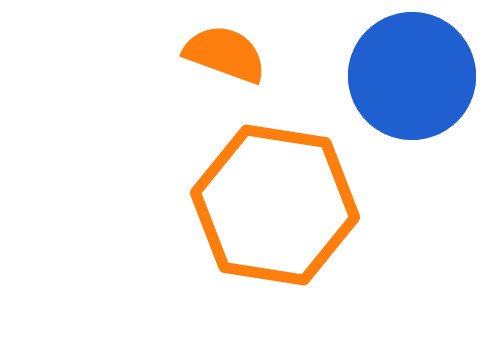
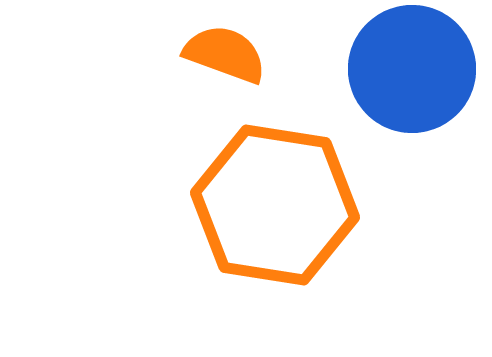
blue circle: moved 7 px up
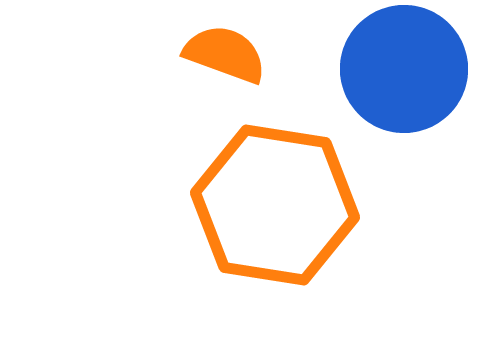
blue circle: moved 8 px left
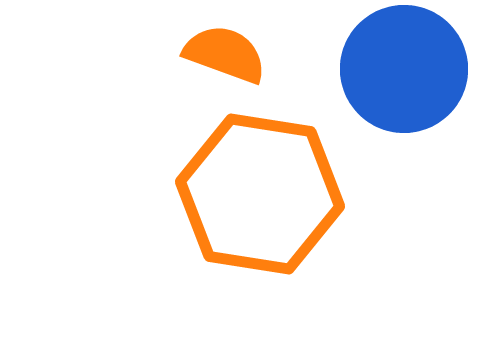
orange hexagon: moved 15 px left, 11 px up
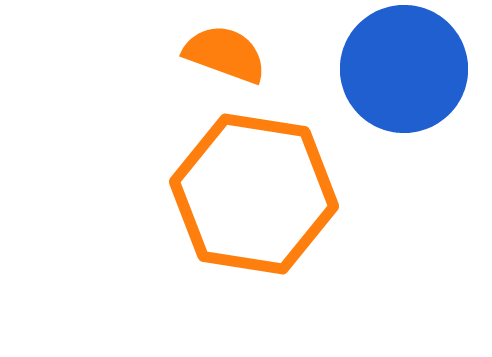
orange hexagon: moved 6 px left
